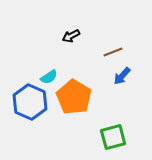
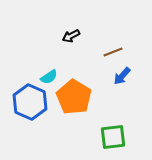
green square: rotated 8 degrees clockwise
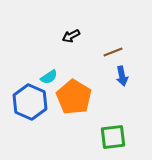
blue arrow: rotated 54 degrees counterclockwise
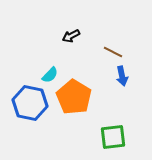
brown line: rotated 48 degrees clockwise
cyan semicircle: moved 1 px right, 2 px up; rotated 12 degrees counterclockwise
blue hexagon: moved 1 px down; rotated 12 degrees counterclockwise
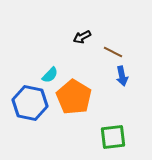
black arrow: moved 11 px right, 1 px down
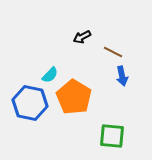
green square: moved 1 px left, 1 px up; rotated 12 degrees clockwise
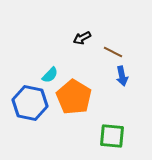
black arrow: moved 1 px down
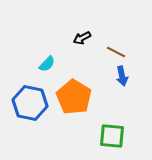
brown line: moved 3 px right
cyan semicircle: moved 3 px left, 11 px up
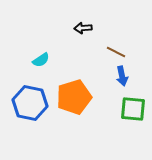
black arrow: moved 1 px right, 10 px up; rotated 24 degrees clockwise
cyan semicircle: moved 6 px left, 4 px up; rotated 12 degrees clockwise
orange pentagon: rotated 24 degrees clockwise
green square: moved 21 px right, 27 px up
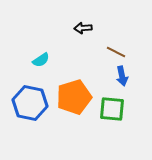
green square: moved 21 px left
